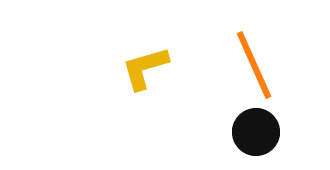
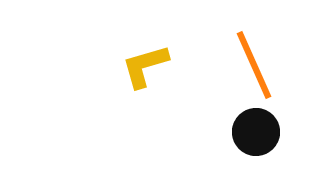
yellow L-shape: moved 2 px up
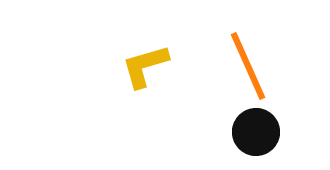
orange line: moved 6 px left, 1 px down
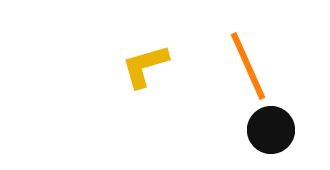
black circle: moved 15 px right, 2 px up
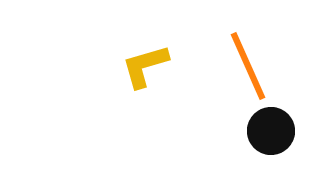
black circle: moved 1 px down
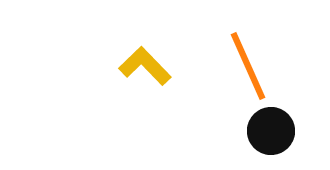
yellow L-shape: rotated 62 degrees clockwise
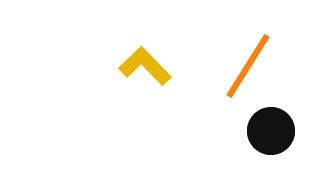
orange line: rotated 56 degrees clockwise
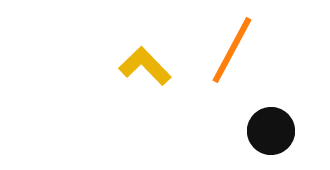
orange line: moved 16 px left, 16 px up; rotated 4 degrees counterclockwise
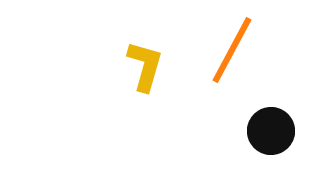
yellow L-shape: rotated 60 degrees clockwise
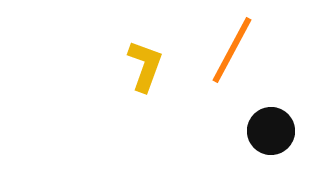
yellow L-shape: rotated 4 degrees clockwise
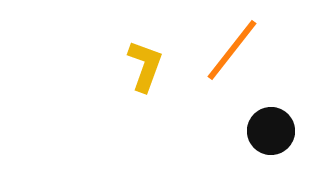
orange line: rotated 10 degrees clockwise
